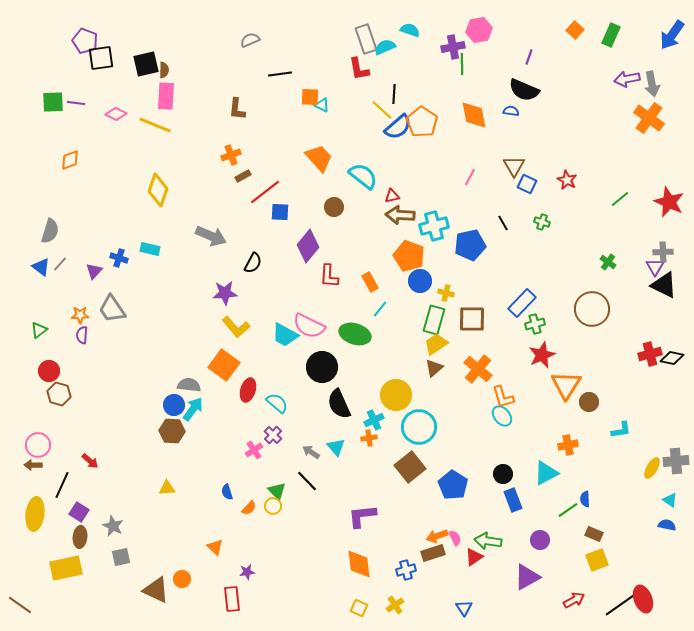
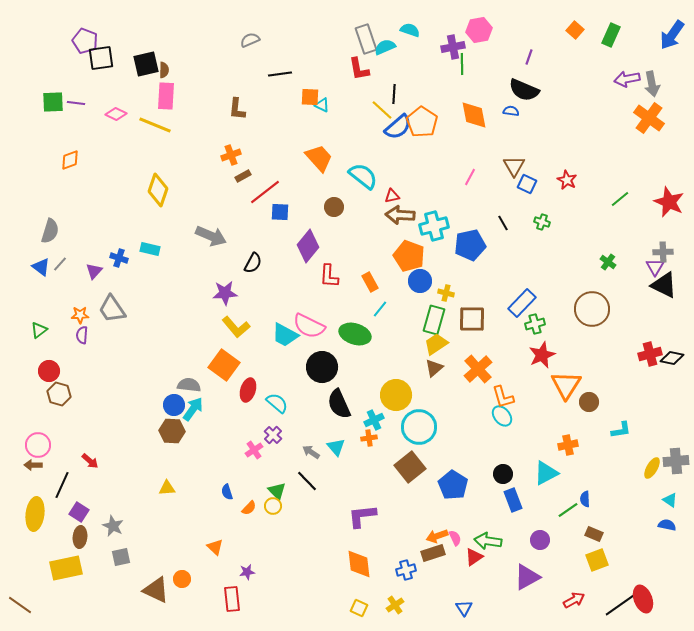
orange cross at (478, 369): rotated 8 degrees clockwise
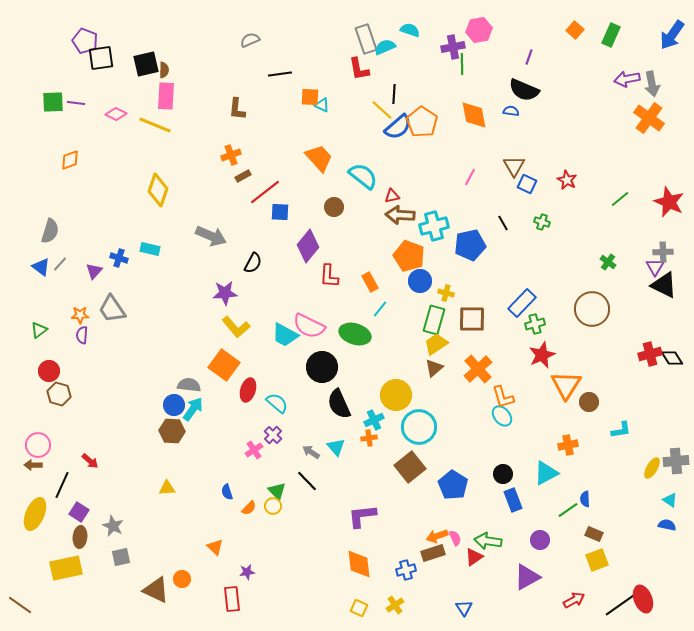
black diamond at (672, 358): rotated 45 degrees clockwise
yellow ellipse at (35, 514): rotated 16 degrees clockwise
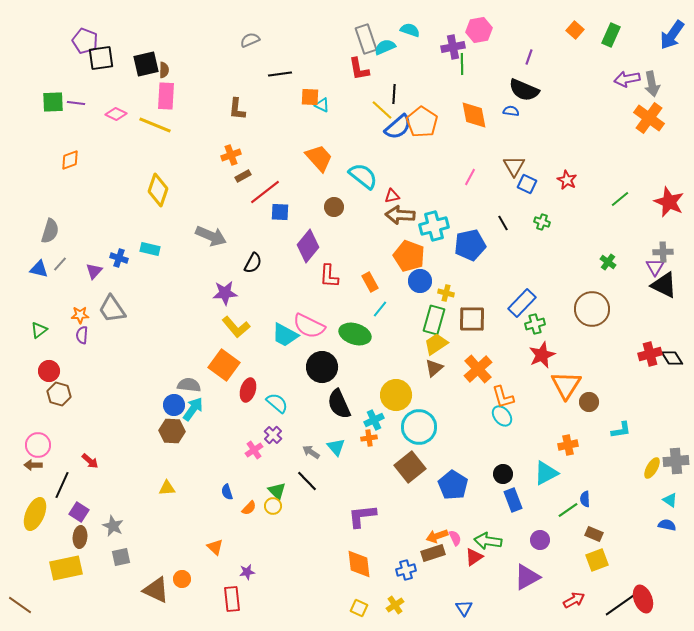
blue triangle at (41, 267): moved 2 px left, 2 px down; rotated 24 degrees counterclockwise
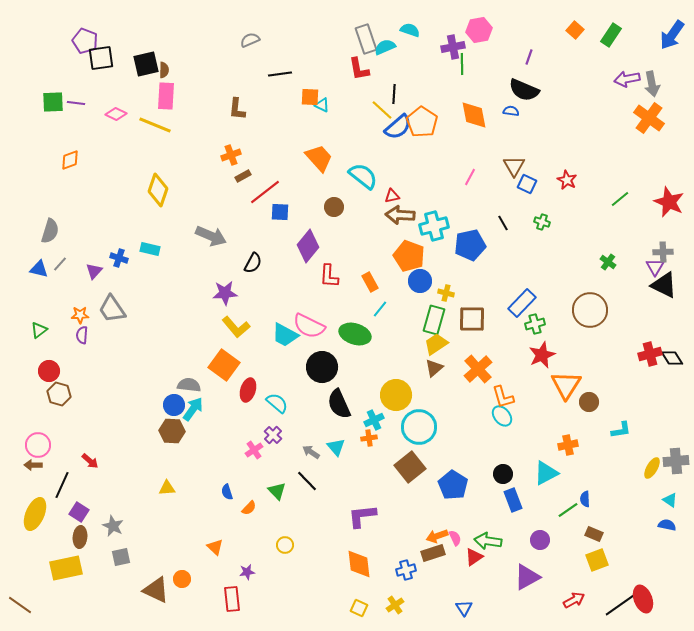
green rectangle at (611, 35): rotated 10 degrees clockwise
brown circle at (592, 309): moved 2 px left, 1 px down
yellow circle at (273, 506): moved 12 px right, 39 px down
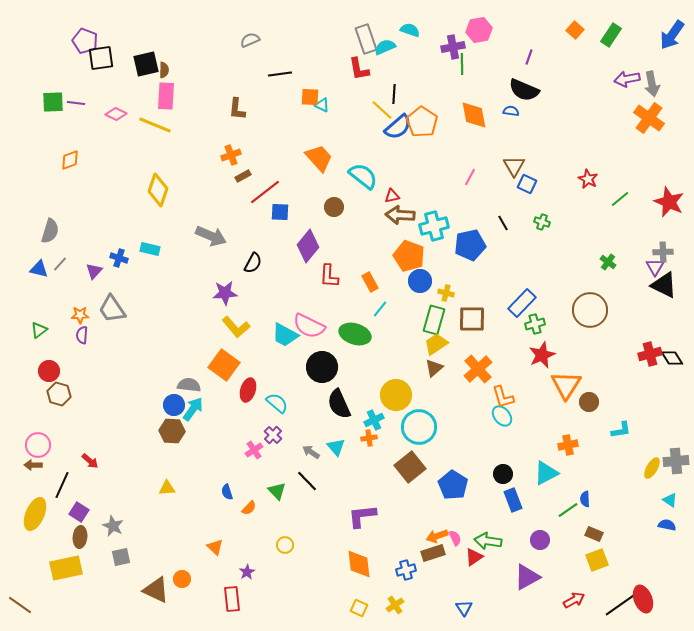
red star at (567, 180): moved 21 px right, 1 px up
purple star at (247, 572): rotated 21 degrees counterclockwise
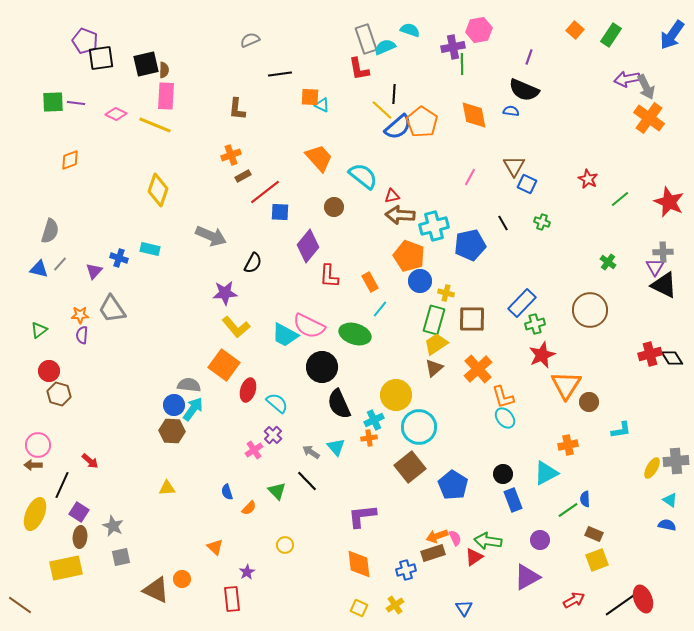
gray arrow at (652, 84): moved 6 px left, 3 px down; rotated 15 degrees counterclockwise
cyan ellipse at (502, 416): moved 3 px right, 2 px down
